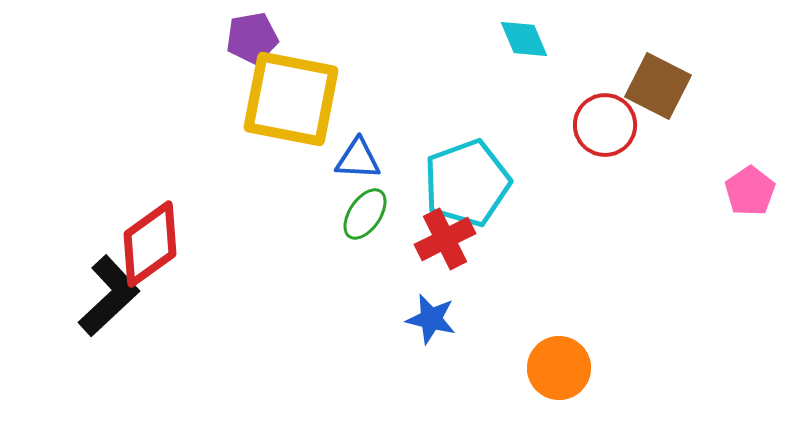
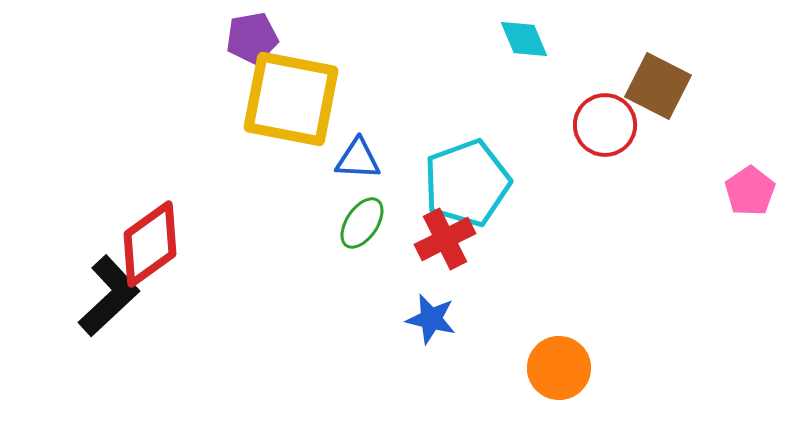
green ellipse: moved 3 px left, 9 px down
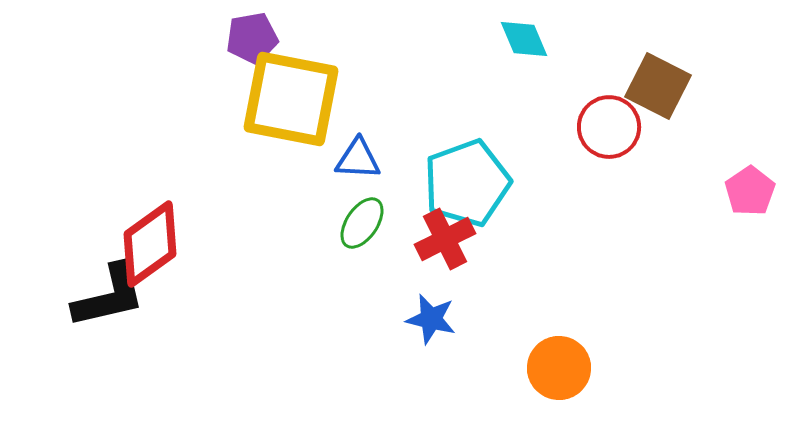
red circle: moved 4 px right, 2 px down
black L-shape: rotated 30 degrees clockwise
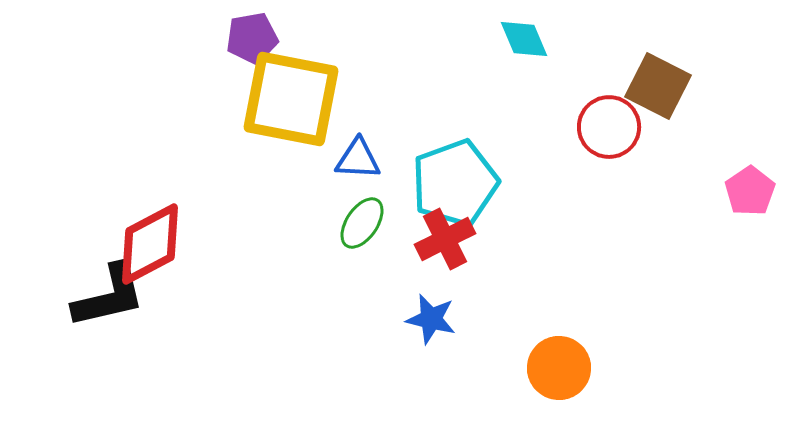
cyan pentagon: moved 12 px left
red diamond: rotated 8 degrees clockwise
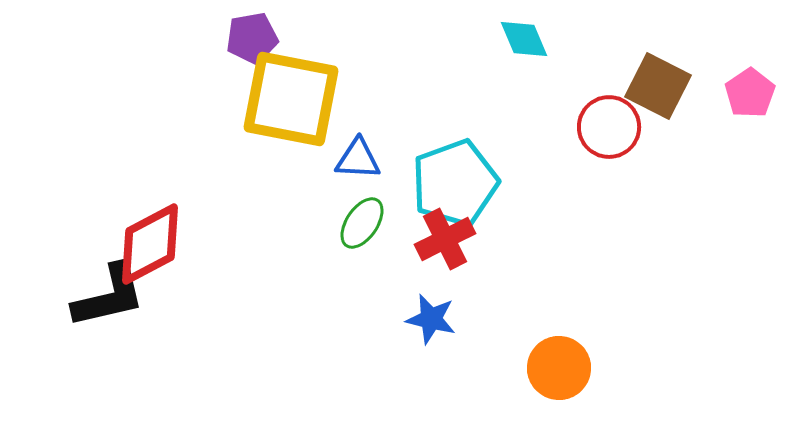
pink pentagon: moved 98 px up
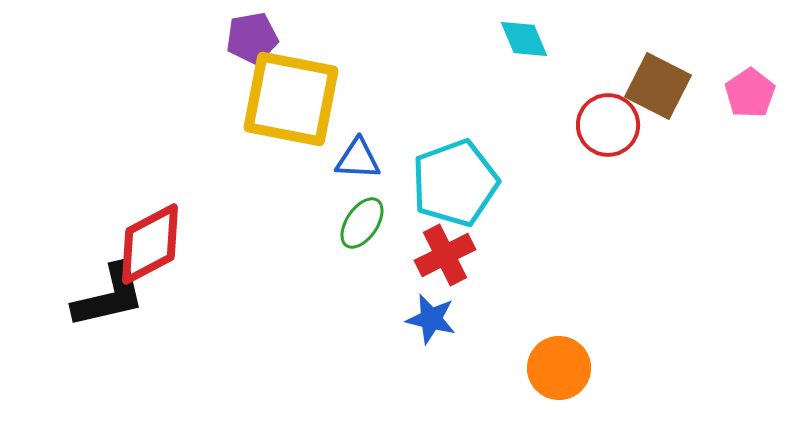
red circle: moved 1 px left, 2 px up
red cross: moved 16 px down
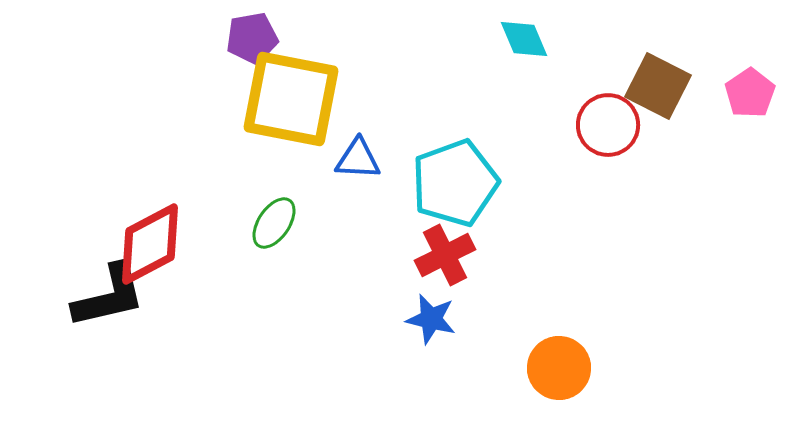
green ellipse: moved 88 px left
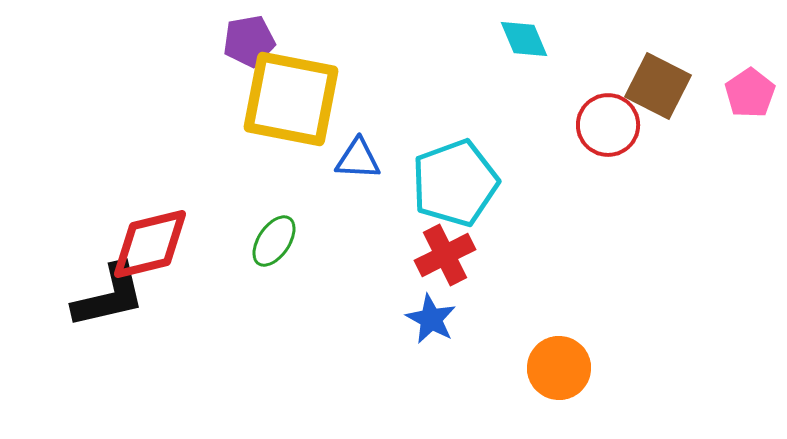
purple pentagon: moved 3 px left, 3 px down
green ellipse: moved 18 px down
red diamond: rotated 14 degrees clockwise
blue star: rotated 15 degrees clockwise
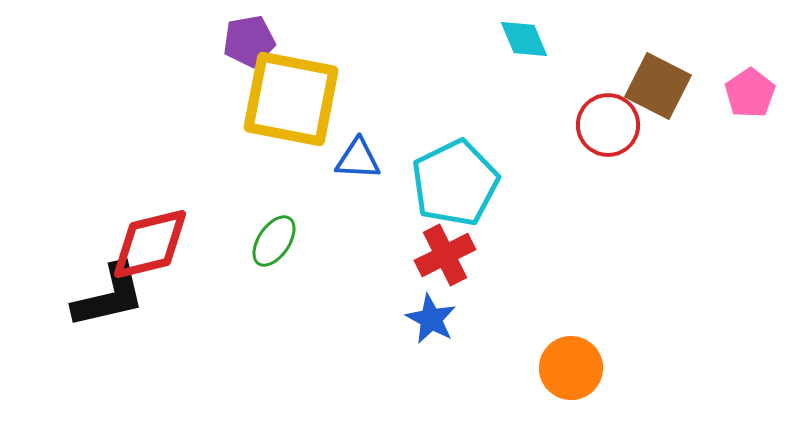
cyan pentagon: rotated 6 degrees counterclockwise
orange circle: moved 12 px right
